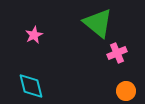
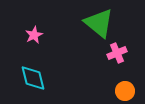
green triangle: moved 1 px right
cyan diamond: moved 2 px right, 8 px up
orange circle: moved 1 px left
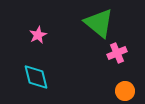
pink star: moved 4 px right
cyan diamond: moved 3 px right, 1 px up
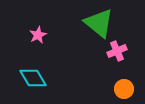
pink cross: moved 2 px up
cyan diamond: moved 3 px left, 1 px down; rotated 16 degrees counterclockwise
orange circle: moved 1 px left, 2 px up
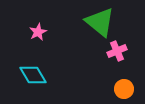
green triangle: moved 1 px right, 1 px up
pink star: moved 3 px up
cyan diamond: moved 3 px up
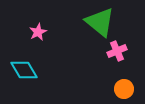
cyan diamond: moved 9 px left, 5 px up
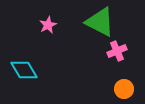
green triangle: rotated 12 degrees counterclockwise
pink star: moved 10 px right, 7 px up
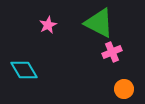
green triangle: moved 1 px left, 1 px down
pink cross: moved 5 px left, 1 px down
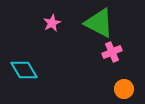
pink star: moved 4 px right, 2 px up
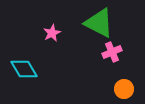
pink star: moved 10 px down
cyan diamond: moved 1 px up
